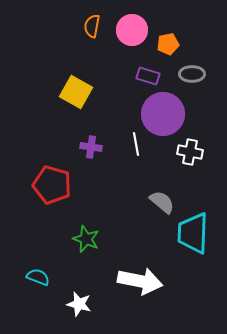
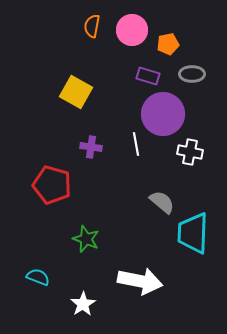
white star: moved 4 px right; rotated 25 degrees clockwise
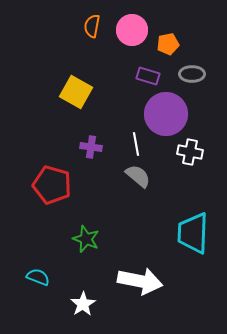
purple circle: moved 3 px right
gray semicircle: moved 24 px left, 26 px up
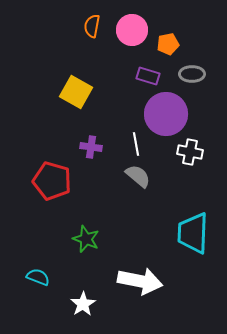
red pentagon: moved 4 px up
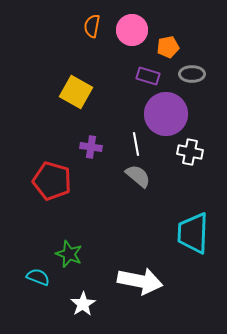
orange pentagon: moved 3 px down
green star: moved 17 px left, 15 px down
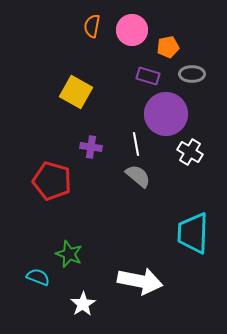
white cross: rotated 20 degrees clockwise
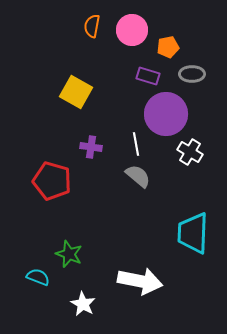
white star: rotated 10 degrees counterclockwise
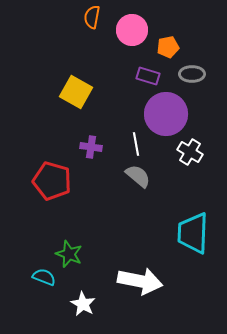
orange semicircle: moved 9 px up
cyan semicircle: moved 6 px right
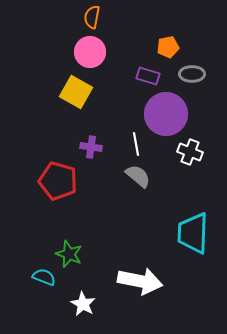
pink circle: moved 42 px left, 22 px down
white cross: rotated 10 degrees counterclockwise
red pentagon: moved 6 px right
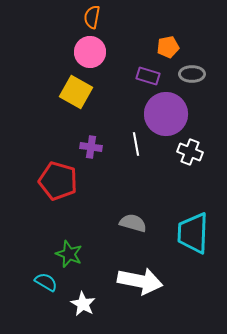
gray semicircle: moved 5 px left, 47 px down; rotated 24 degrees counterclockwise
cyan semicircle: moved 2 px right, 5 px down; rotated 10 degrees clockwise
